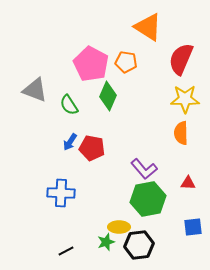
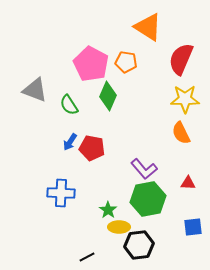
orange semicircle: rotated 25 degrees counterclockwise
green star: moved 2 px right, 32 px up; rotated 18 degrees counterclockwise
black line: moved 21 px right, 6 px down
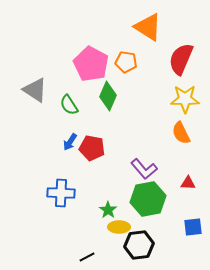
gray triangle: rotated 12 degrees clockwise
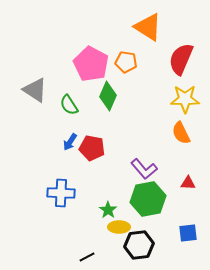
blue square: moved 5 px left, 6 px down
